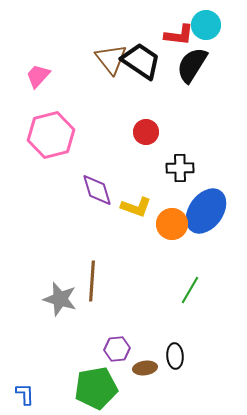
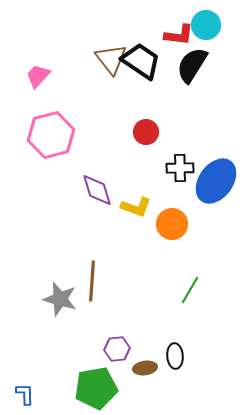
blue ellipse: moved 10 px right, 30 px up
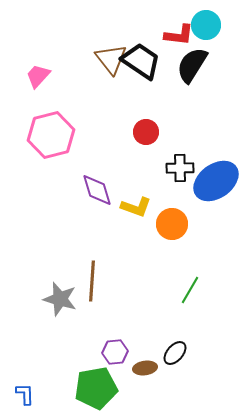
blue ellipse: rotated 18 degrees clockwise
purple hexagon: moved 2 px left, 3 px down
black ellipse: moved 3 px up; rotated 45 degrees clockwise
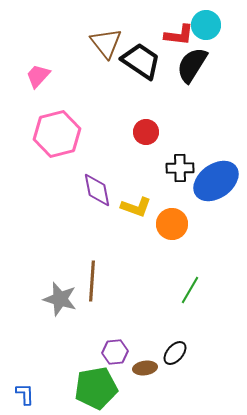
brown triangle: moved 5 px left, 16 px up
pink hexagon: moved 6 px right, 1 px up
purple diamond: rotated 6 degrees clockwise
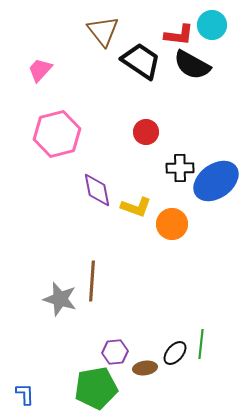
cyan circle: moved 6 px right
brown triangle: moved 3 px left, 12 px up
black semicircle: rotated 93 degrees counterclockwise
pink trapezoid: moved 2 px right, 6 px up
green line: moved 11 px right, 54 px down; rotated 24 degrees counterclockwise
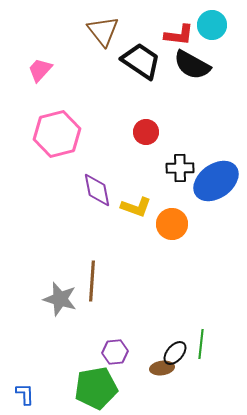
brown ellipse: moved 17 px right
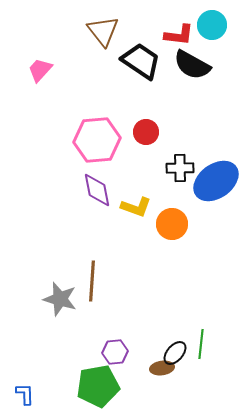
pink hexagon: moved 40 px right, 6 px down; rotated 9 degrees clockwise
green pentagon: moved 2 px right, 2 px up
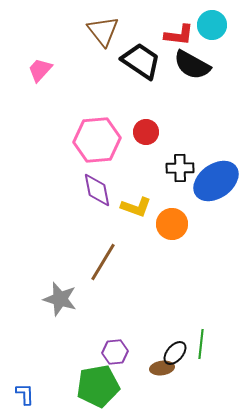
brown line: moved 11 px right, 19 px up; rotated 27 degrees clockwise
